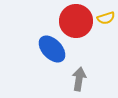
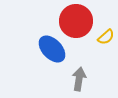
yellow semicircle: moved 19 px down; rotated 24 degrees counterclockwise
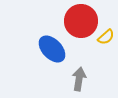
red circle: moved 5 px right
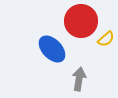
yellow semicircle: moved 2 px down
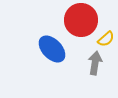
red circle: moved 1 px up
gray arrow: moved 16 px right, 16 px up
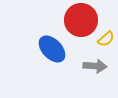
gray arrow: moved 3 px down; rotated 85 degrees clockwise
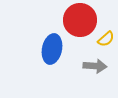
red circle: moved 1 px left
blue ellipse: rotated 56 degrees clockwise
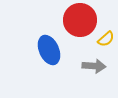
blue ellipse: moved 3 px left, 1 px down; rotated 36 degrees counterclockwise
gray arrow: moved 1 px left
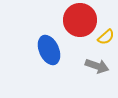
yellow semicircle: moved 2 px up
gray arrow: moved 3 px right; rotated 15 degrees clockwise
